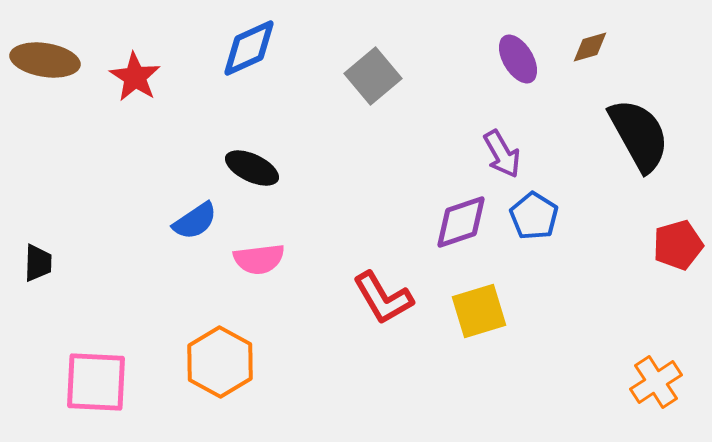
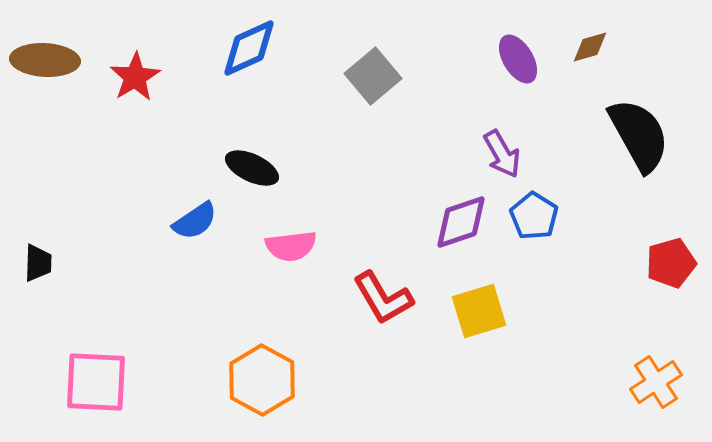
brown ellipse: rotated 6 degrees counterclockwise
red star: rotated 9 degrees clockwise
red pentagon: moved 7 px left, 18 px down
pink semicircle: moved 32 px right, 13 px up
orange hexagon: moved 42 px right, 18 px down
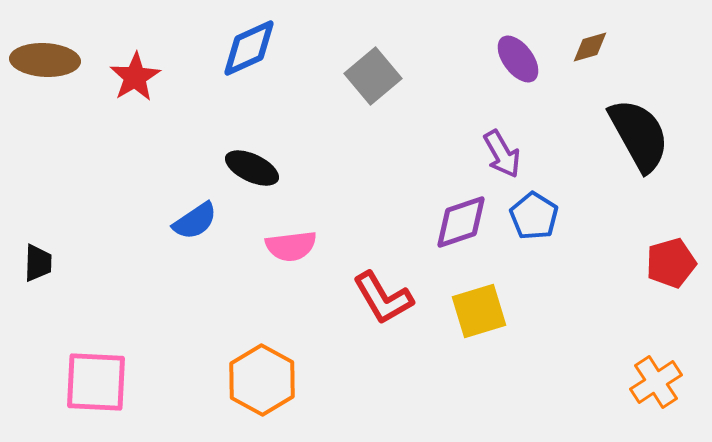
purple ellipse: rotated 6 degrees counterclockwise
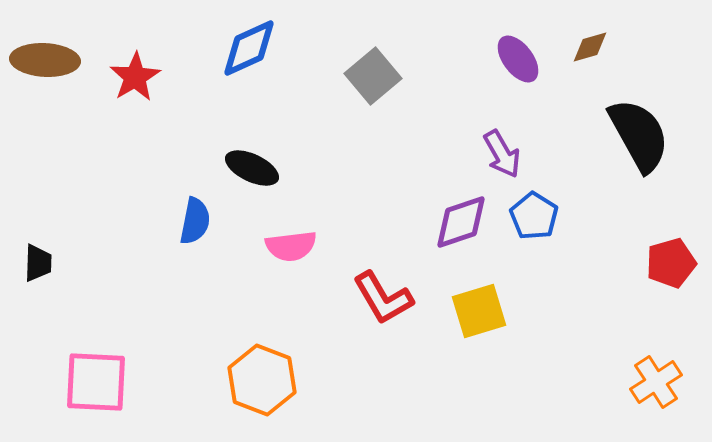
blue semicircle: rotated 45 degrees counterclockwise
orange hexagon: rotated 8 degrees counterclockwise
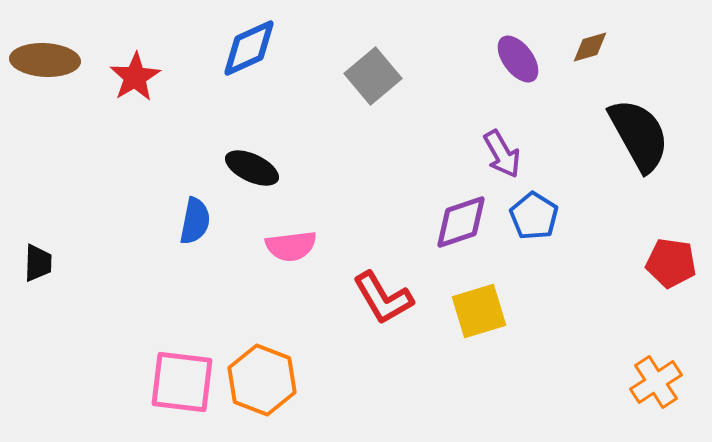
red pentagon: rotated 24 degrees clockwise
pink square: moved 86 px right; rotated 4 degrees clockwise
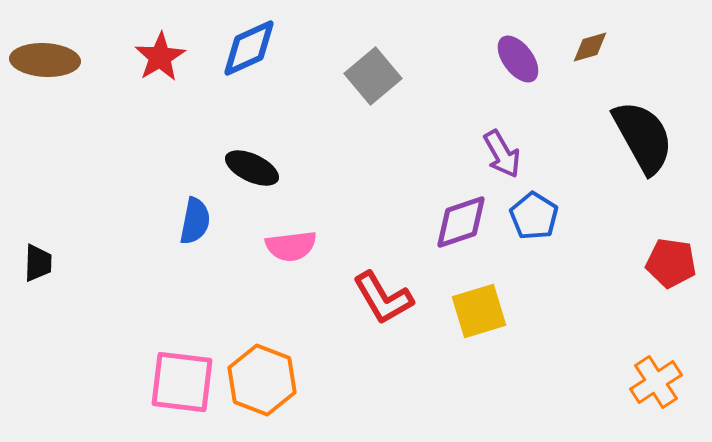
red star: moved 25 px right, 20 px up
black semicircle: moved 4 px right, 2 px down
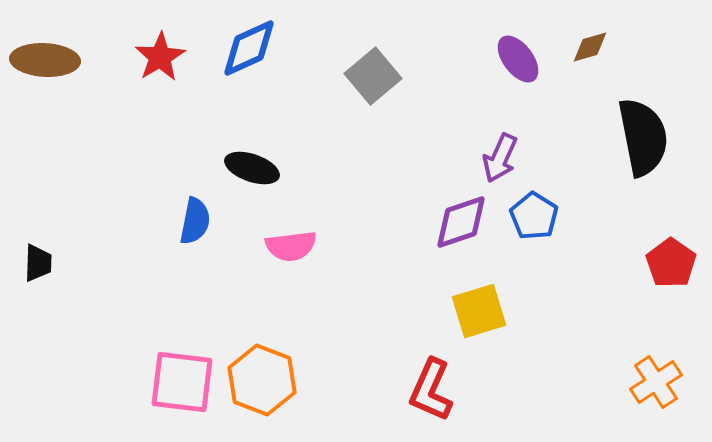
black semicircle: rotated 18 degrees clockwise
purple arrow: moved 2 px left, 4 px down; rotated 54 degrees clockwise
black ellipse: rotated 6 degrees counterclockwise
red pentagon: rotated 27 degrees clockwise
red L-shape: moved 48 px right, 92 px down; rotated 54 degrees clockwise
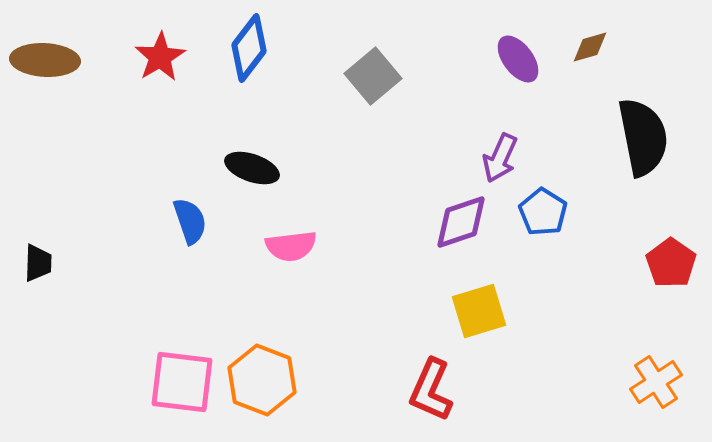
blue diamond: rotated 28 degrees counterclockwise
blue pentagon: moved 9 px right, 4 px up
blue semicircle: moved 5 px left; rotated 30 degrees counterclockwise
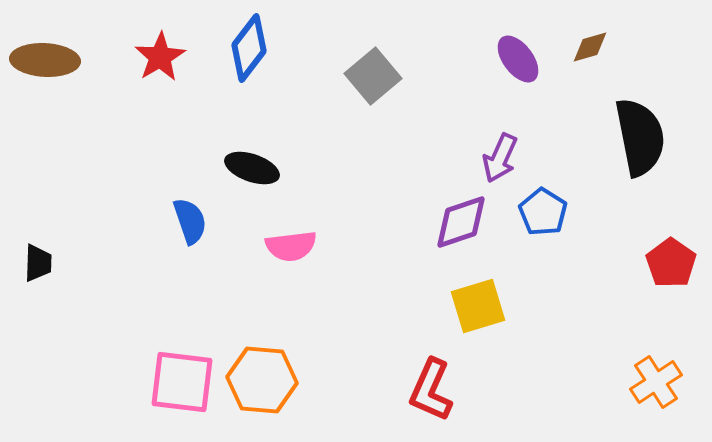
black semicircle: moved 3 px left
yellow square: moved 1 px left, 5 px up
orange hexagon: rotated 16 degrees counterclockwise
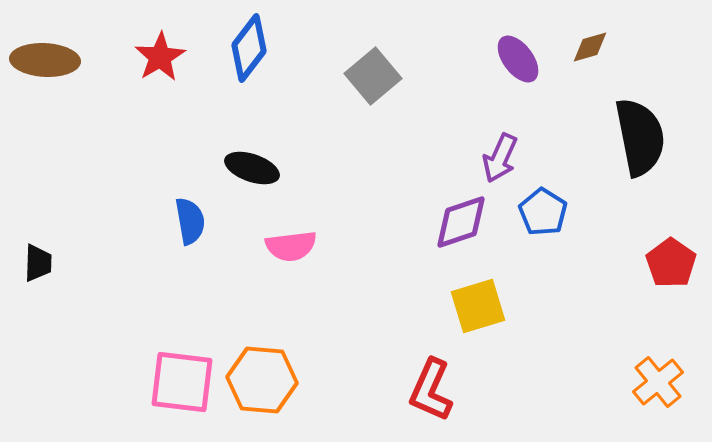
blue semicircle: rotated 9 degrees clockwise
orange cross: moved 2 px right; rotated 6 degrees counterclockwise
